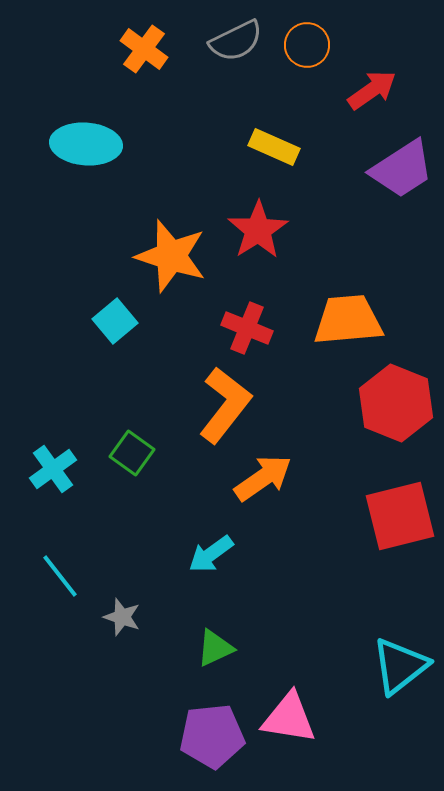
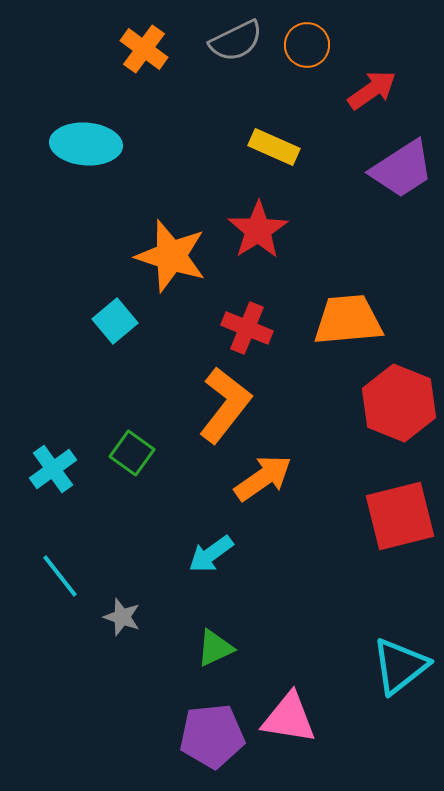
red hexagon: moved 3 px right
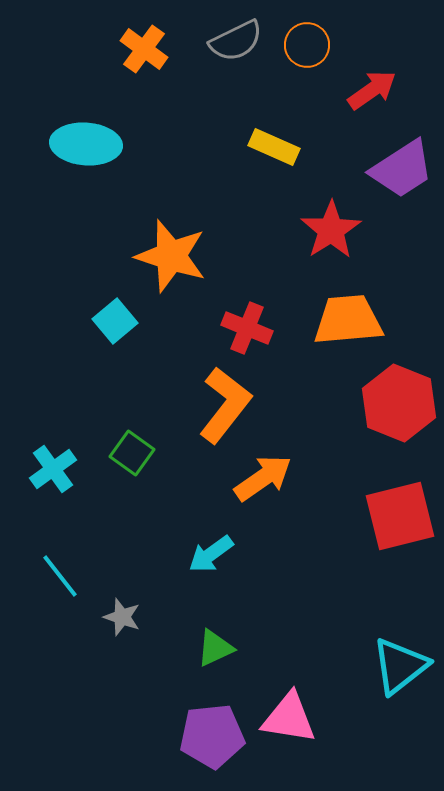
red star: moved 73 px right
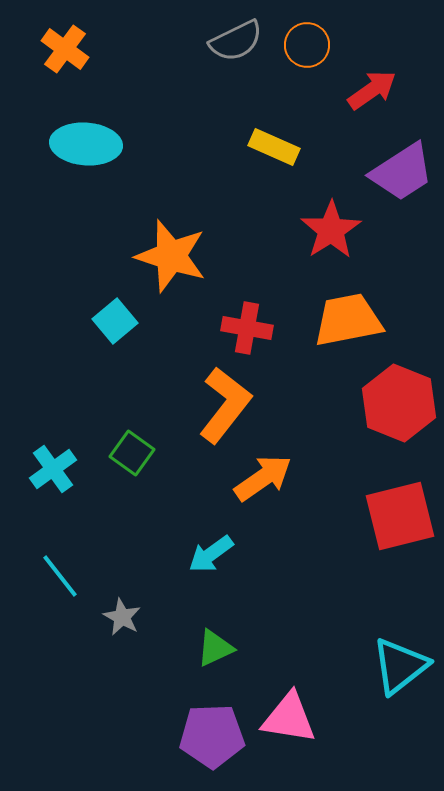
orange cross: moved 79 px left
purple trapezoid: moved 3 px down
orange trapezoid: rotated 6 degrees counterclockwise
red cross: rotated 12 degrees counterclockwise
gray star: rotated 9 degrees clockwise
purple pentagon: rotated 4 degrees clockwise
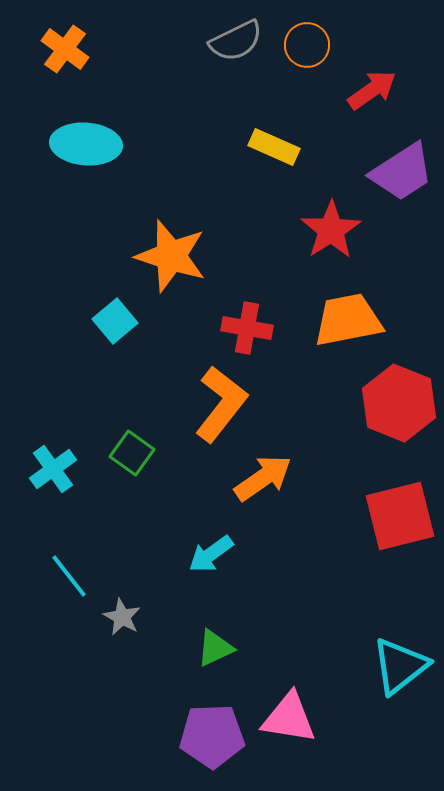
orange L-shape: moved 4 px left, 1 px up
cyan line: moved 9 px right
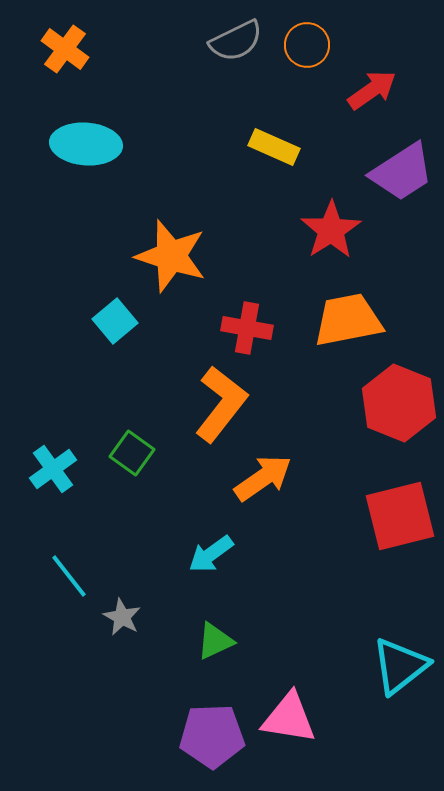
green triangle: moved 7 px up
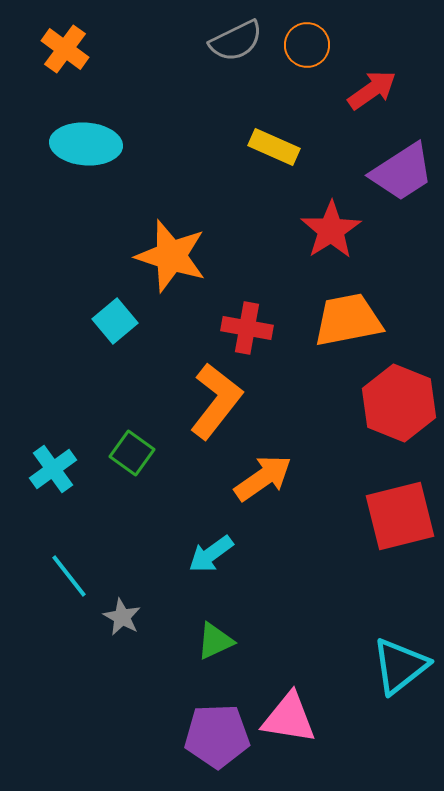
orange L-shape: moved 5 px left, 3 px up
purple pentagon: moved 5 px right
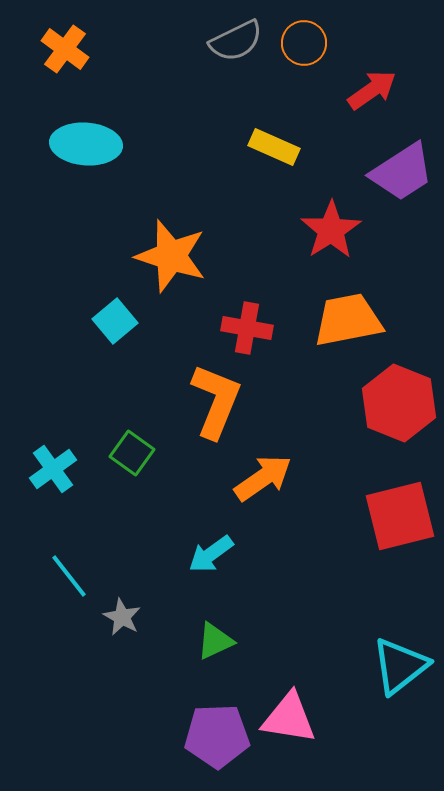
orange circle: moved 3 px left, 2 px up
orange L-shape: rotated 16 degrees counterclockwise
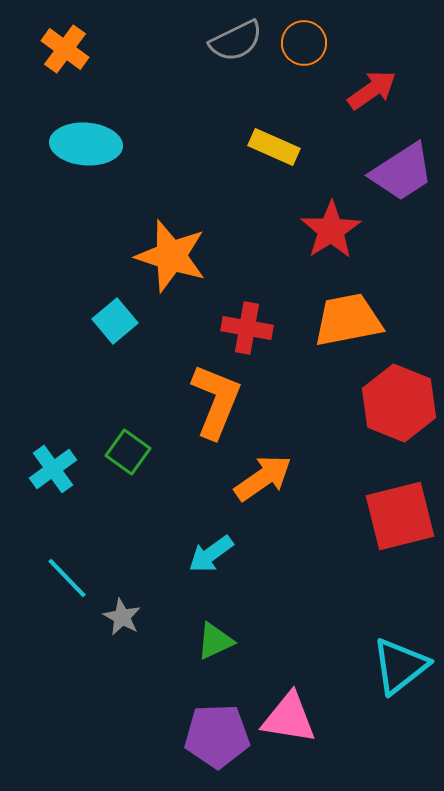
green square: moved 4 px left, 1 px up
cyan line: moved 2 px left, 2 px down; rotated 6 degrees counterclockwise
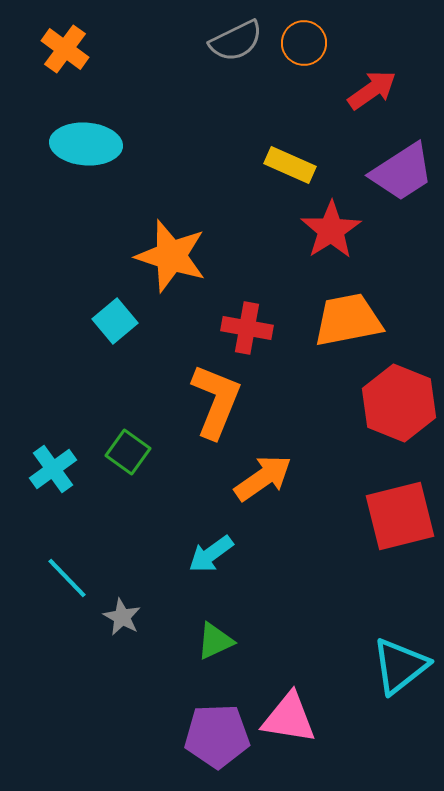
yellow rectangle: moved 16 px right, 18 px down
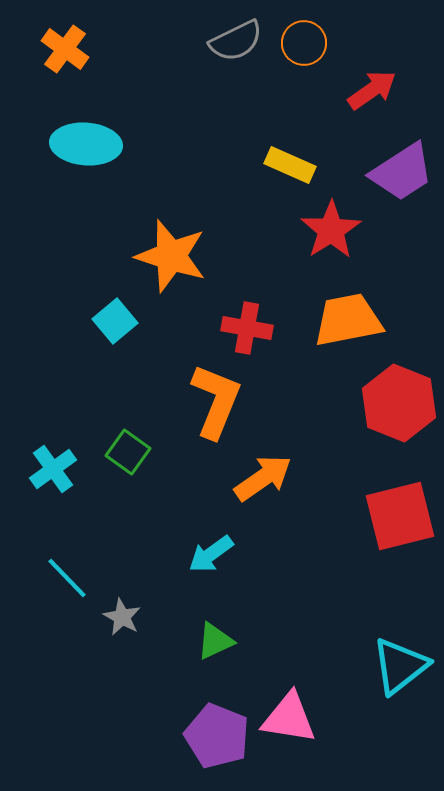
purple pentagon: rotated 24 degrees clockwise
